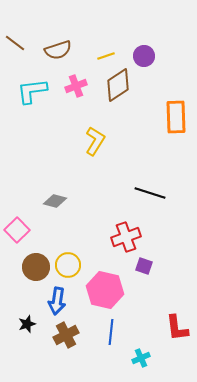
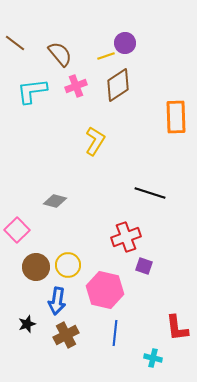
brown semicircle: moved 2 px right, 4 px down; rotated 112 degrees counterclockwise
purple circle: moved 19 px left, 13 px up
blue line: moved 4 px right, 1 px down
cyan cross: moved 12 px right; rotated 36 degrees clockwise
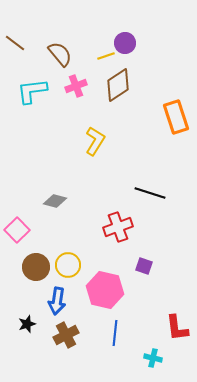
orange rectangle: rotated 16 degrees counterclockwise
red cross: moved 8 px left, 10 px up
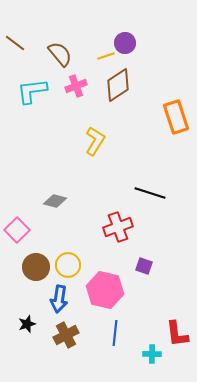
blue arrow: moved 2 px right, 2 px up
red L-shape: moved 6 px down
cyan cross: moved 1 px left, 4 px up; rotated 12 degrees counterclockwise
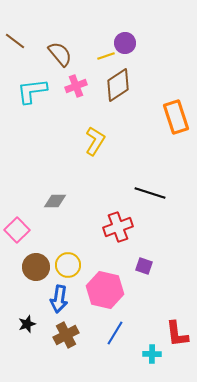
brown line: moved 2 px up
gray diamond: rotated 15 degrees counterclockwise
blue line: rotated 25 degrees clockwise
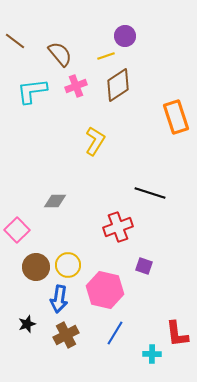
purple circle: moved 7 px up
